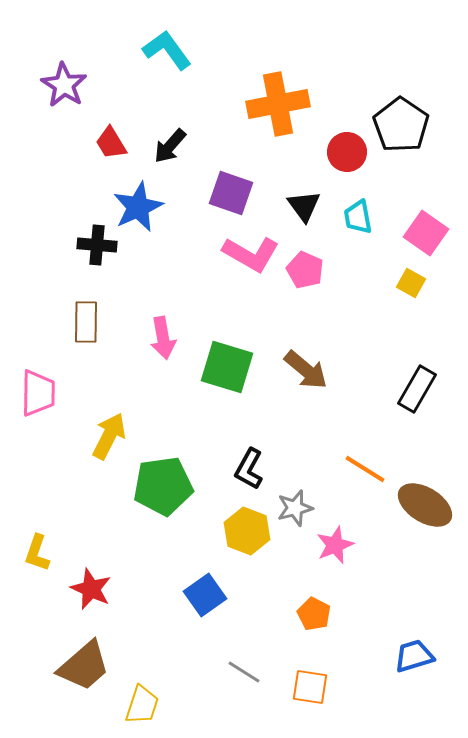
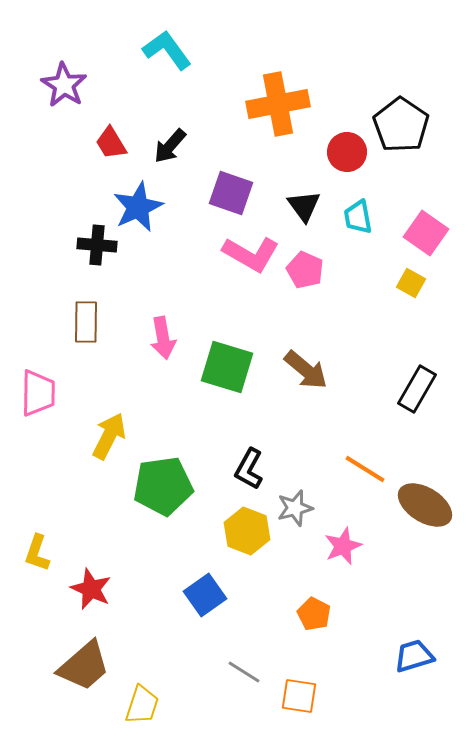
pink star: moved 8 px right, 1 px down
orange square: moved 11 px left, 9 px down
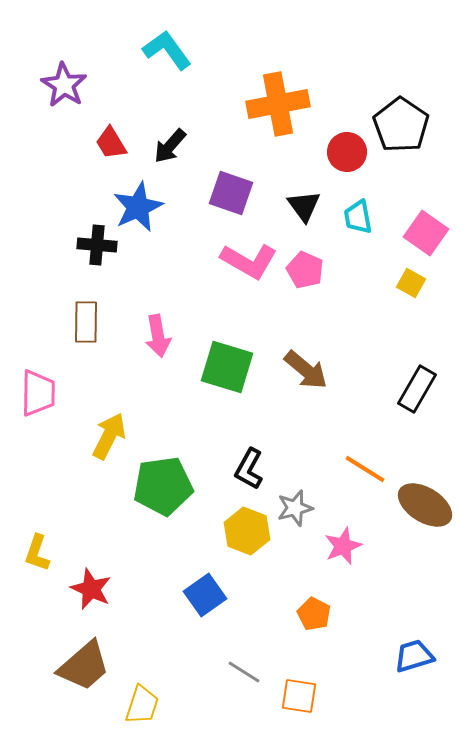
pink L-shape: moved 2 px left, 7 px down
pink arrow: moved 5 px left, 2 px up
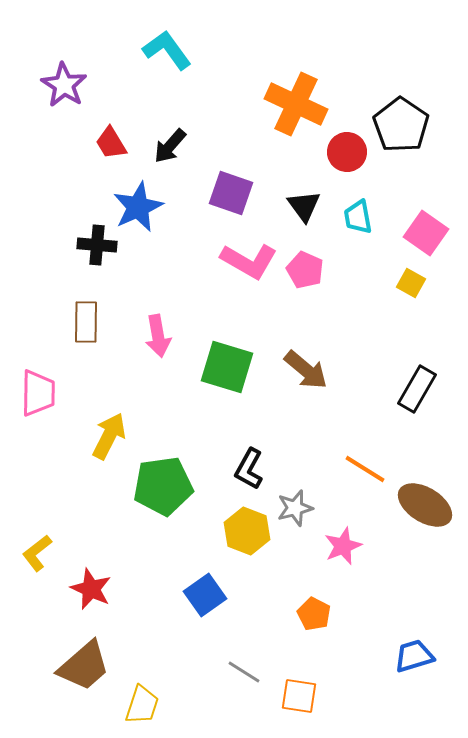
orange cross: moved 18 px right; rotated 36 degrees clockwise
yellow L-shape: rotated 33 degrees clockwise
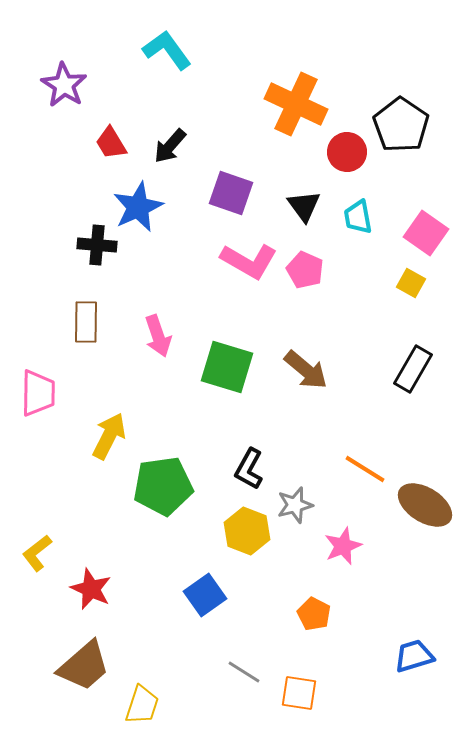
pink arrow: rotated 9 degrees counterclockwise
black rectangle: moved 4 px left, 20 px up
gray star: moved 3 px up
orange square: moved 3 px up
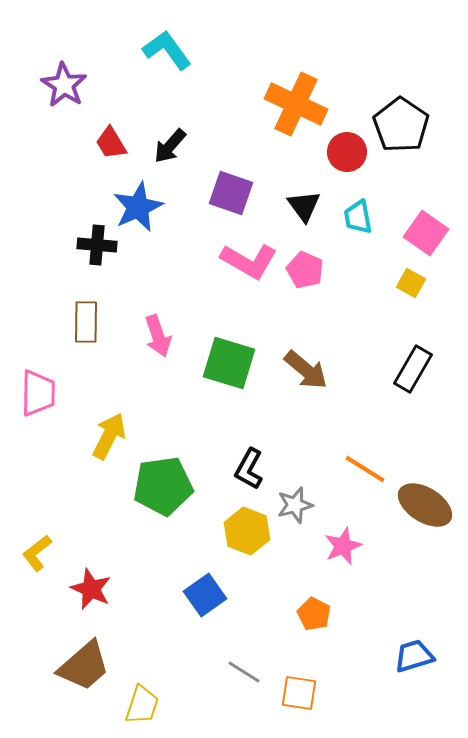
green square: moved 2 px right, 4 px up
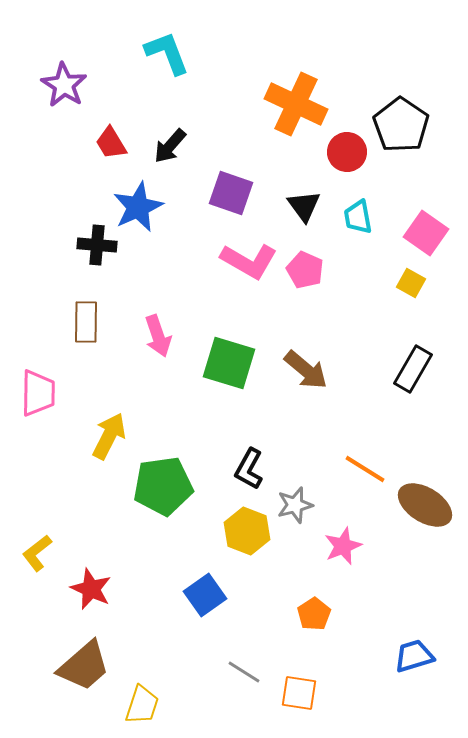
cyan L-shape: moved 3 px down; rotated 15 degrees clockwise
orange pentagon: rotated 12 degrees clockwise
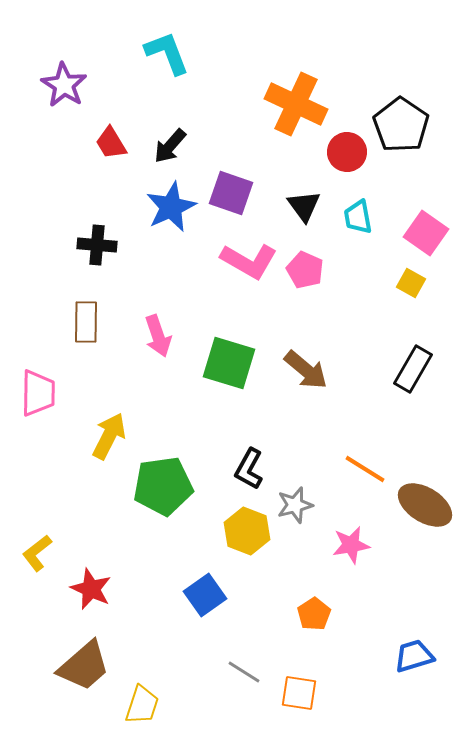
blue star: moved 33 px right
pink star: moved 8 px right, 1 px up; rotated 12 degrees clockwise
